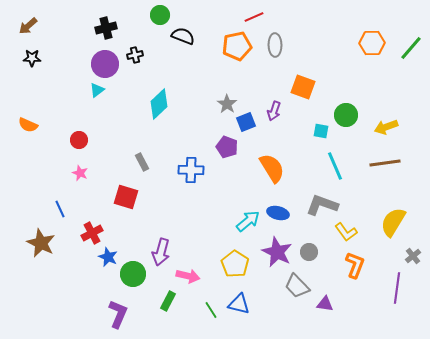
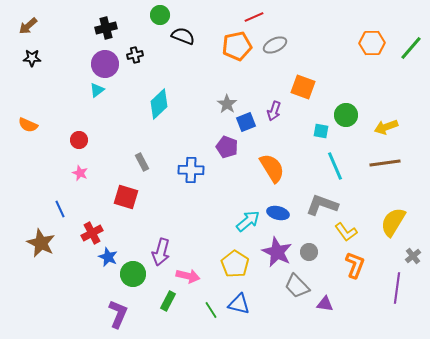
gray ellipse at (275, 45): rotated 65 degrees clockwise
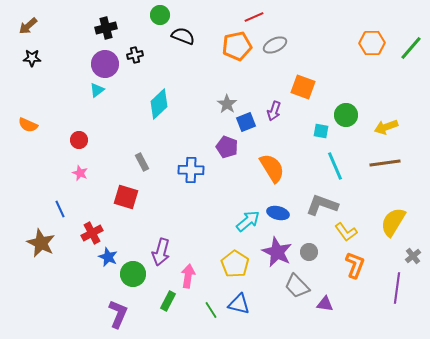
pink arrow at (188, 276): rotated 95 degrees counterclockwise
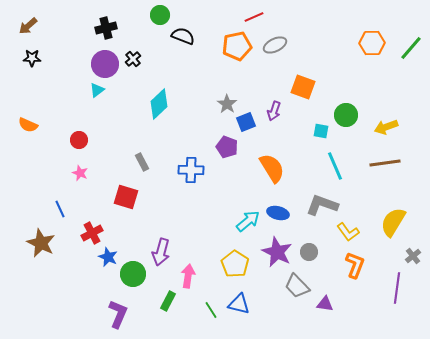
black cross at (135, 55): moved 2 px left, 4 px down; rotated 28 degrees counterclockwise
yellow L-shape at (346, 232): moved 2 px right
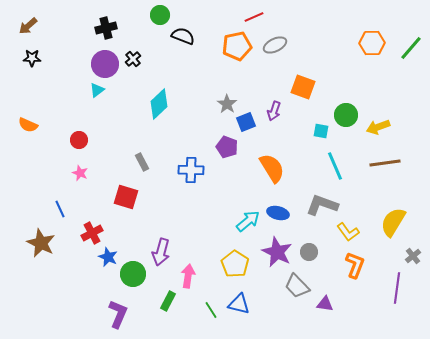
yellow arrow at (386, 127): moved 8 px left
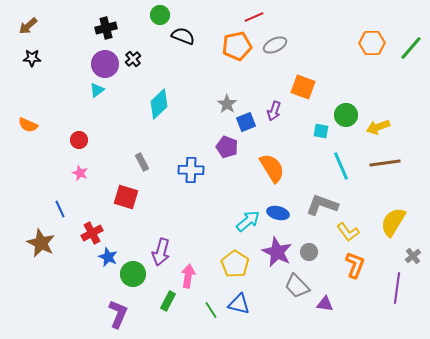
cyan line at (335, 166): moved 6 px right
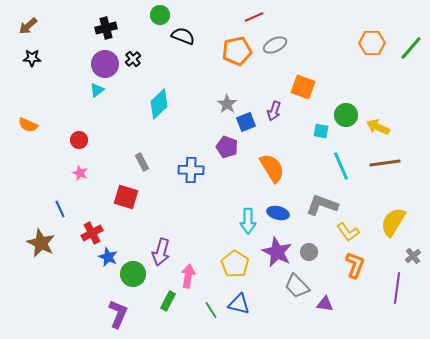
orange pentagon at (237, 46): moved 5 px down
yellow arrow at (378, 127): rotated 45 degrees clockwise
cyan arrow at (248, 221): rotated 130 degrees clockwise
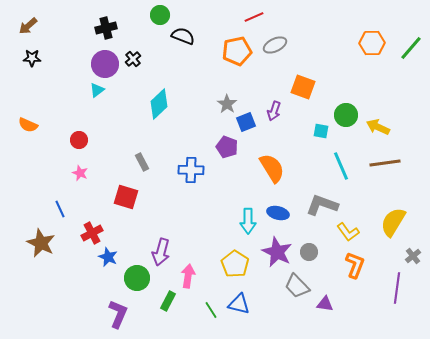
green circle at (133, 274): moved 4 px right, 4 px down
